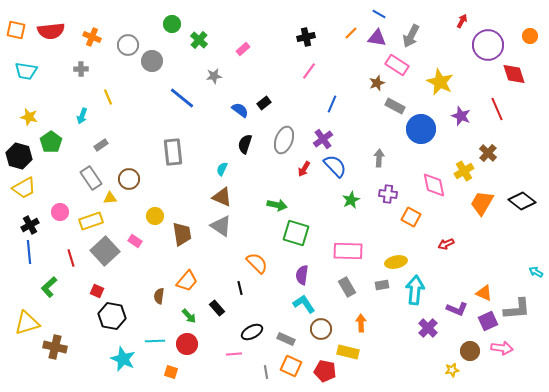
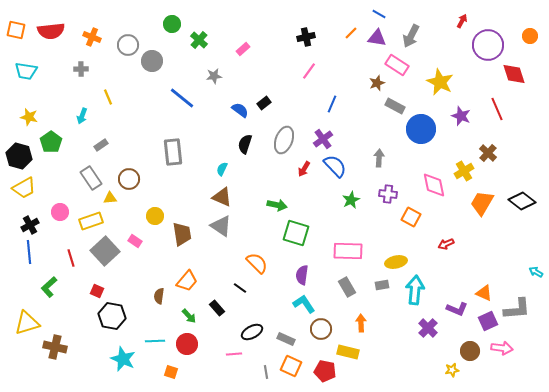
black line at (240, 288): rotated 40 degrees counterclockwise
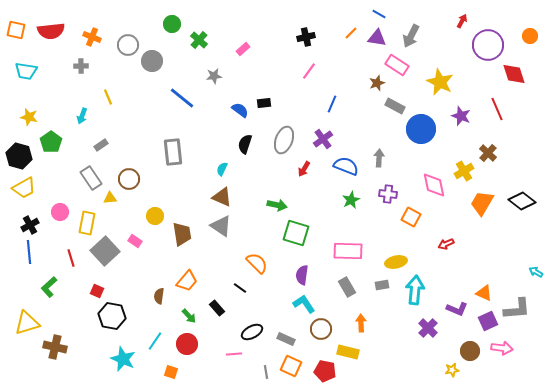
gray cross at (81, 69): moved 3 px up
black rectangle at (264, 103): rotated 32 degrees clockwise
blue semicircle at (335, 166): moved 11 px right; rotated 25 degrees counterclockwise
yellow rectangle at (91, 221): moved 4 px left, 2 px down; rotated 60 degrees counterclockwise
cyan line at (155, 341): rotated 54 degrees counterclockwise
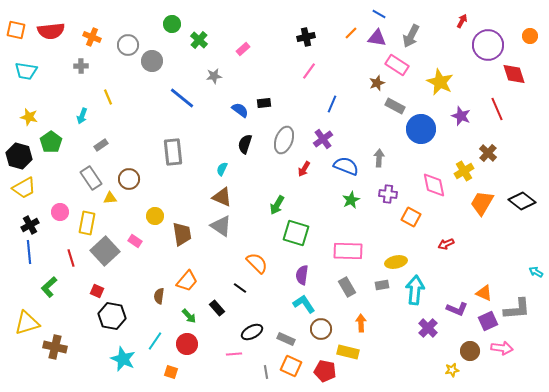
green arrow at (277, 205): rotated 108 degrees clockwise
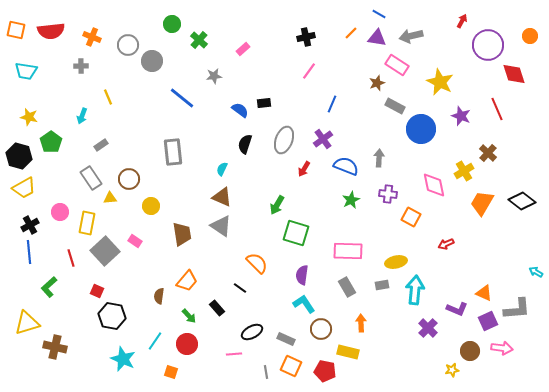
gray arrow at (411, 36): rotated 50 degrees clockwise
yellow circle at (155, 216): moved 4 px left, 10 px up
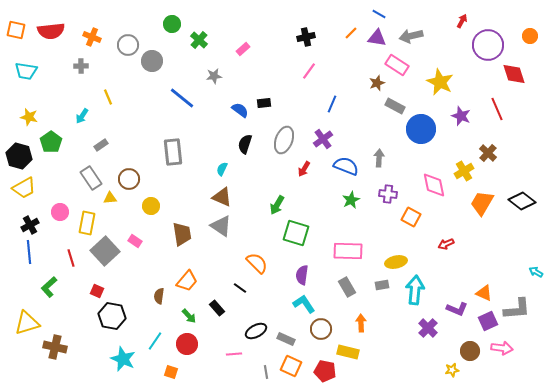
cyan arrow at (82, 116): rotated 14 degrees clockwise
black ellipse at (252, 332): moved 4 px right, 1 px up
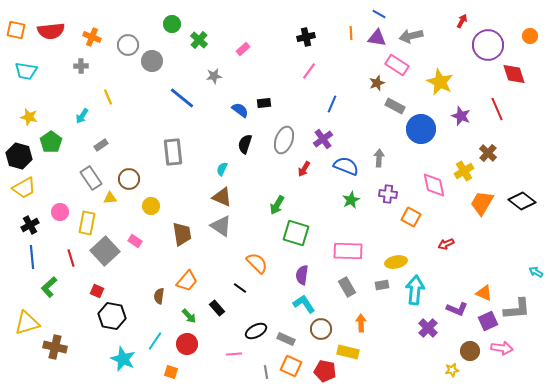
orange line at (351, 33): rotated 48 degrees counterclockwise
blue line at (29, 252): moved 3 px right, 5 px down
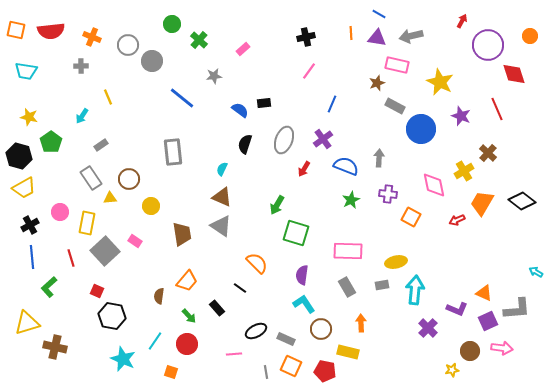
pink rectangle at (397, 65): rotated 20 degrees counterclockwise
red arrow at (446, 244): moved 11 px right, 24 px up
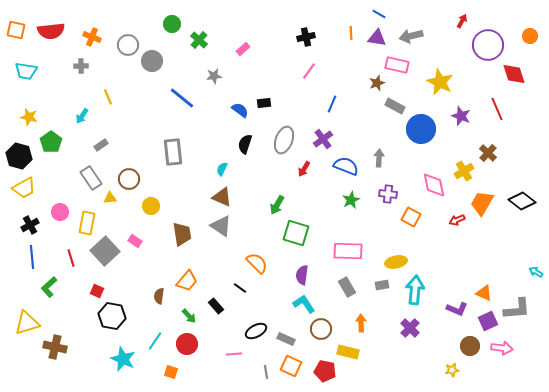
black rectangle at (217, 308): moved 1 px left, 2 px up
purple cross at (428, 328): moved 18 px left
brown circle at (470, 351): moved 5 px up
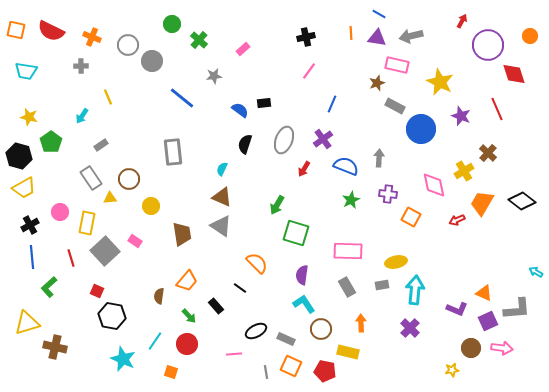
red semicircle at (51, 31): rotated 32 degrees clockwise
brown circle at (470, 346): moved 1 px right, 2 px down
